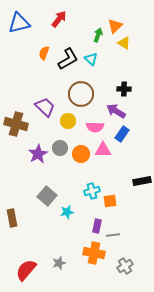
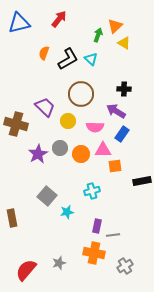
orange square: moved 5 px right, 35 px up
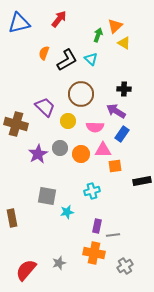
black L-shape: moved 1 px left, 1 px down
gray square: rotated 30 degrees counterclockwise
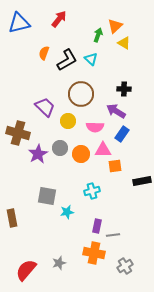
brown cross: moved 2 px right, 9 px down
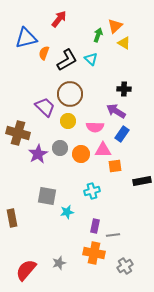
blue triangle: moved 7 px right, 15 px down
brown circle: moved 11 px left
purple rectangle: moved 2 px left
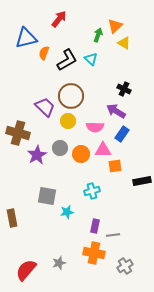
black cross: rotated 24 degrees clockwise
brown circle: moved 1 px right, 2 px down
purple star: moved 1 px left, 1 px down
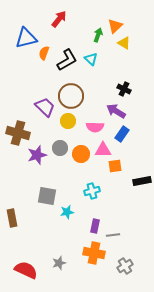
purple star: rotated 12 degrees clockwise
red semicircle: rotated 75 degrees clockwise
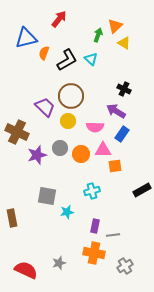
brown cross: moved 1 px left, 1 px up; rotated 10 degrees clockwise
black rectangle: moved 9 px down; rotated 18 degrees counterclockwise
